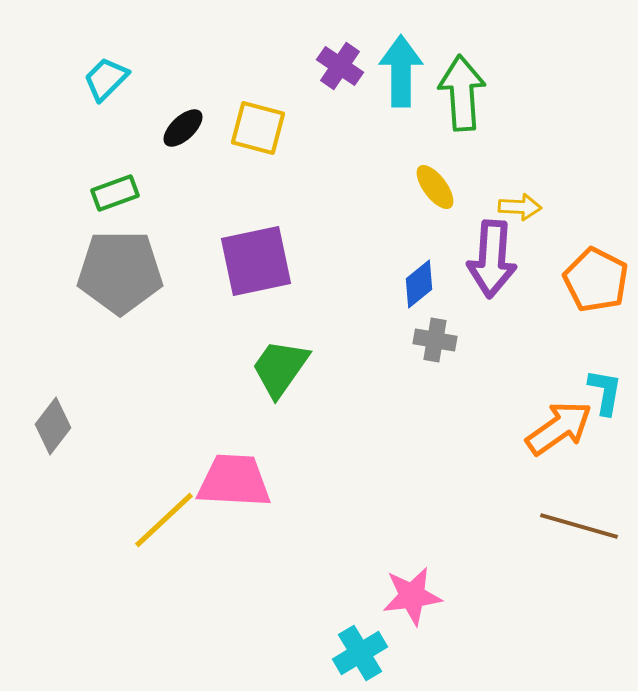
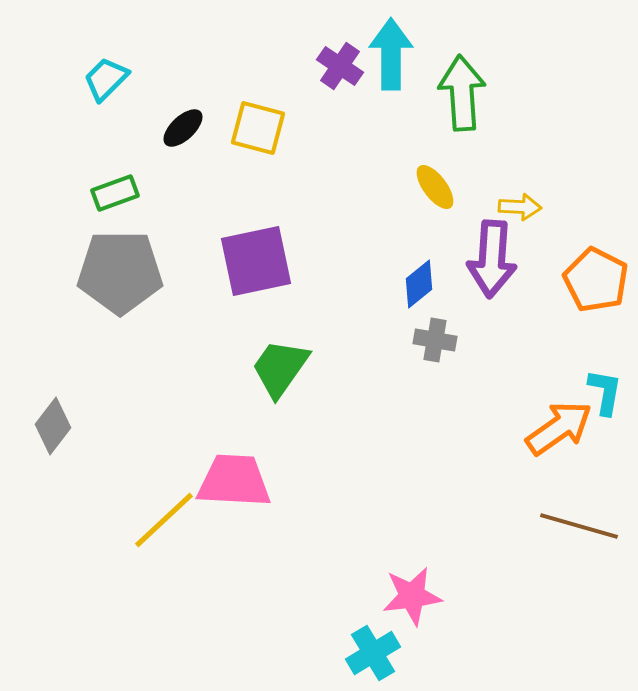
cyan arrow: moved 10 px left, 17 px up
cyan cross: moved 13 px right
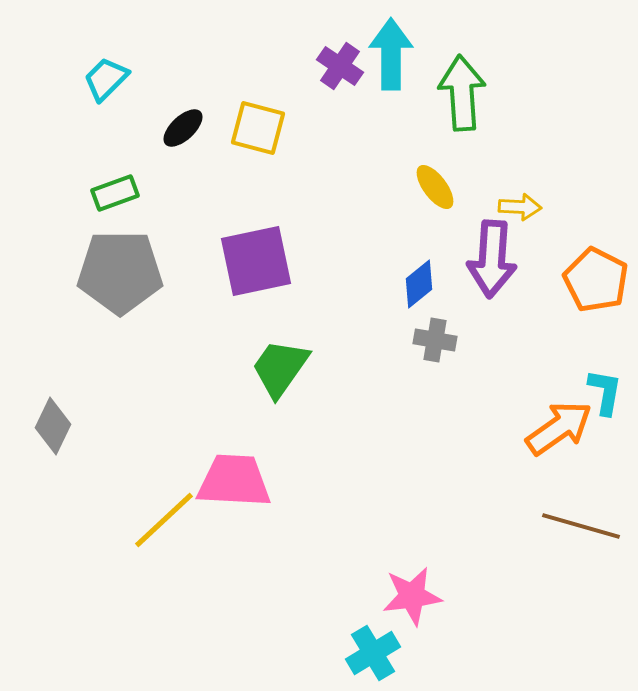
gray diamond: rotated 12 degrees counterclockwise
brown line: moved 2 px right
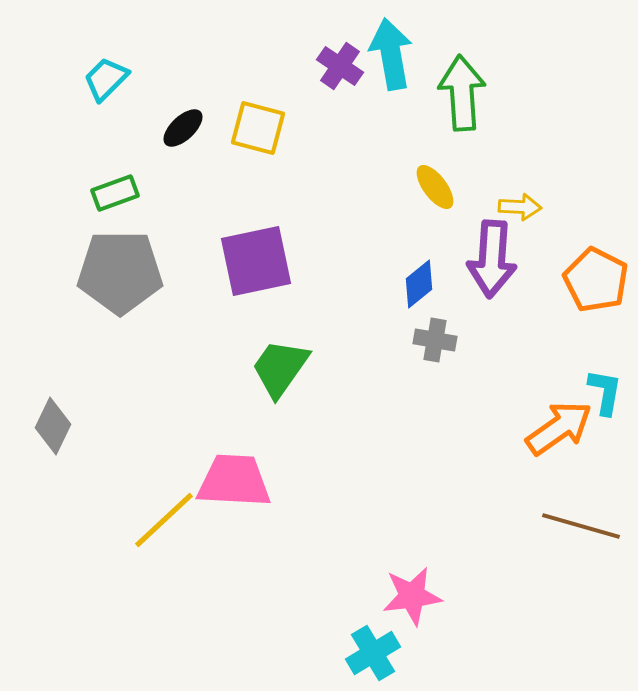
cyan arrow: rotated 10 degrees counterclockwise
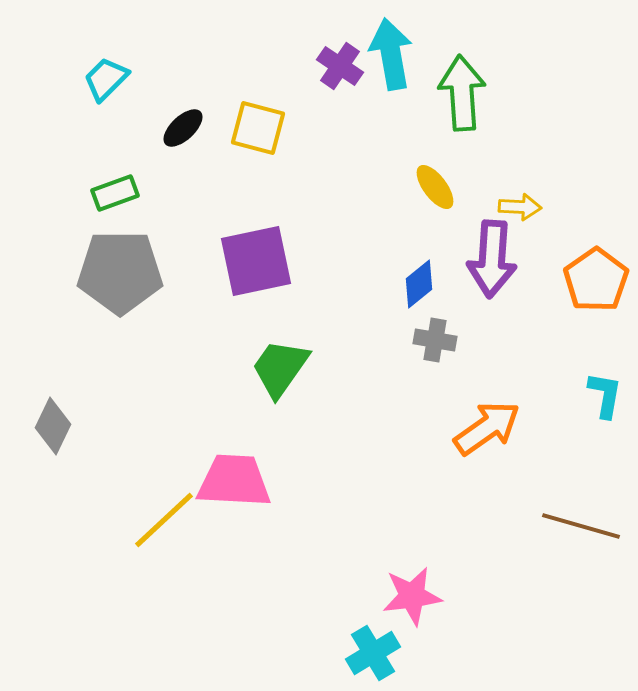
orange pentagon: rotated 10 degrees clockwise
cyan L-shape: moved 3 px down
orange arrow: moved 72 px left
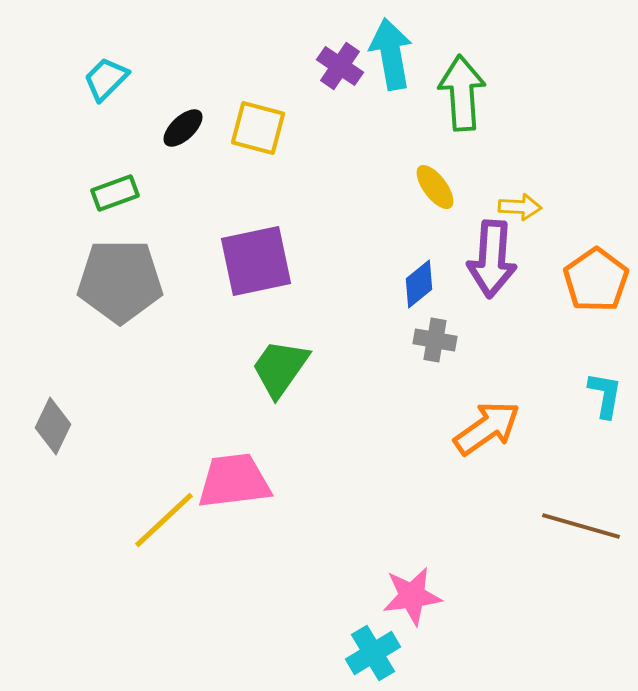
gray pentagon: moved 9 px down
pink trapezoid: rotated 10 degrees counterclockwise
